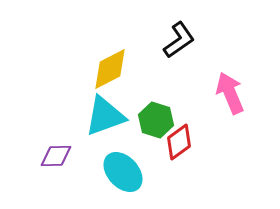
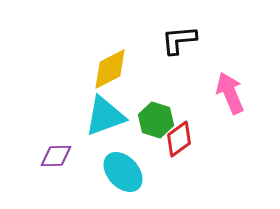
black L-shape: rotated 150 degrees counterclockwise
red diamond: moved 3 px up
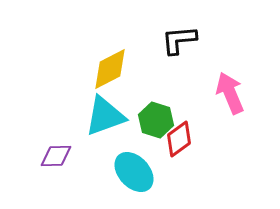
cyan ellipse: moved 11 px right
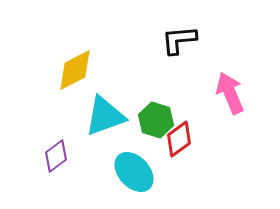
yellow diamond: moved 35 px left, 1 px down
purple diamond: rotated 36 degrees counterclockwise
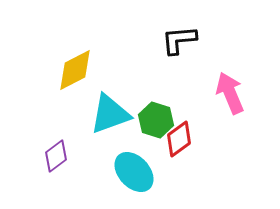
cyan triangle: moved 5 px right, 2 px up
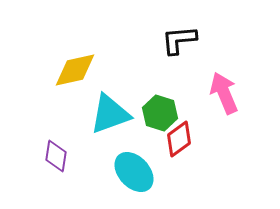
yellow diamond: rotated 15 degrees clockwise
pink arrow: moved 6 px left
green hexagon: moved 4 px right, 7 px up
purple diamond: rotated 44 degrees counterclockwise
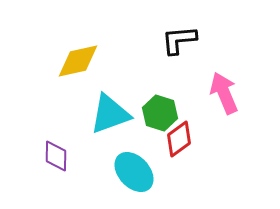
yellow diamond: moved 3 px right, 9 px up
purple diamond: rotated 8 degrees counterclockwise
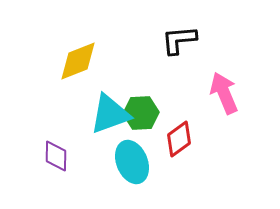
yellow diamond: rotated 9 degrees counterclockwise
green hexagon: moved 19 px left; rotated 20 degrees counterclockwise
cyan ellipse: moved 2 px left, 10 px up; rotated 21 degrees clockwise
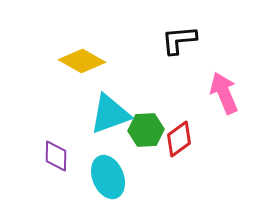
yellow diamond: moved 4 px right; rotated 51 degrees clockwise
green hexagon: moved 5 px right, 17 px down
cyan ellipse: moved 24 px left, 15 px down
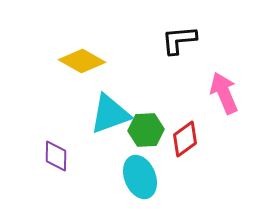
red diamond: moved 6 px right
cyan ellipse: moved 32 px right
